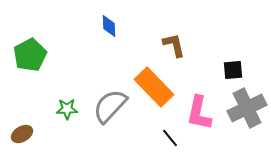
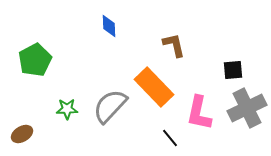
green pentagon: moved 5 px right, 5 px down
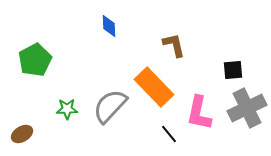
black line: moved 1 px left, 4 px up
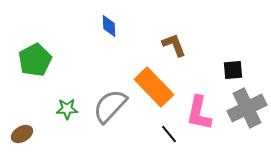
brown L-shape: rotated 8 degrees counterclockwise
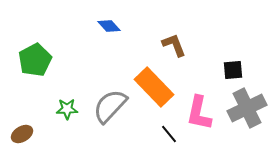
blue diamond: rotated 40 degrees counterclockwise
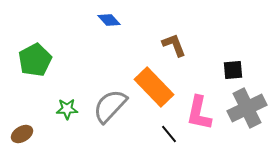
blue diamond: moved 6 px up
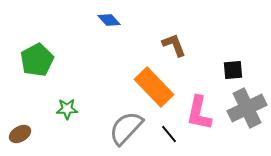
green pentagon: moved 2 px right
gray semicircle: moved 16 px right, 22 px down
brown ellipse: moved 2 px left
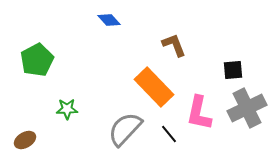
gray semicircle: moved 1 px left, 1 px down
brown ellipse: moved 5 px right, 6 px down
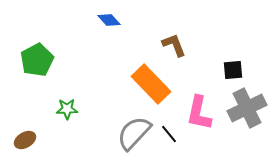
orange rectangle: moved 3 px left, 3 px up
gray semicircle: moved 9 px right, 4 px down
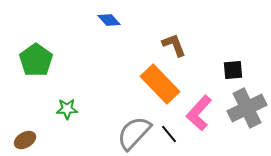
green pentagon: moved 1 px left; rotated 8 degrees counterclockwise
orange rectangle: moved 9 px right
pink L-shape: rotated 30 degrees clockwise
